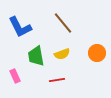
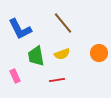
blue L-shape: moved 2 px down
orange circle: moved 2 px right
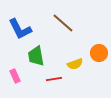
brown line: rotated 10 degrees counterclockwise
yellow semicircle: moved 13 px right, 10 px down
red line: moved 3 px left, 1 px up
